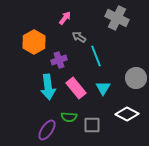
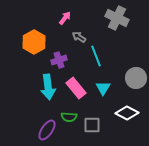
white diamond: moved 1 px up
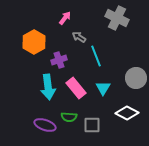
purple ellipse: moved 2 px left, 5 px up; rotated 75 degrees clockwise
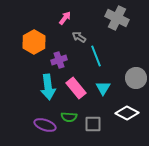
gray square: moved 1 px right, 1 px up
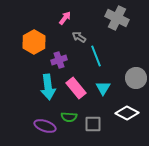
purple ellipse: moved 1 px down
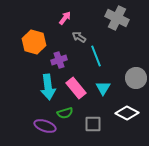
orange hexagon: rotated 15 degrees counterclockwise
green semicircle: moved 4 px left, 4 px up; rotated 21 degrees counterclockwise
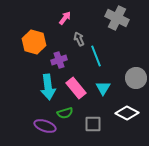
gray arrow: moved 2 px down; rotated 32 degrees clockwise
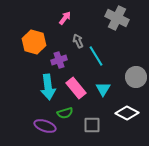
gray arrow: moved 1 px left, 2 px down
cyan line: rotated 10 degrees counterclockwise
gray circle: moved 1 px up
cyan triangle: moved 1 px down
gray square: moved 1 px left, 1 px down
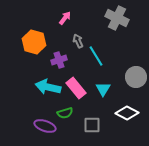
cyan arrow: rotated 110 degrees clockwise
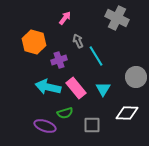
white diamond: rotated 25 degrees counterclockwise
